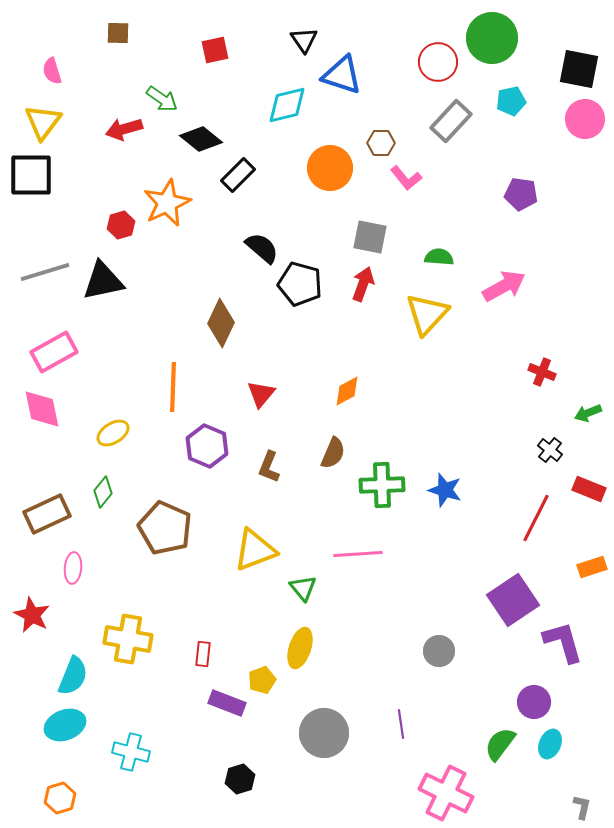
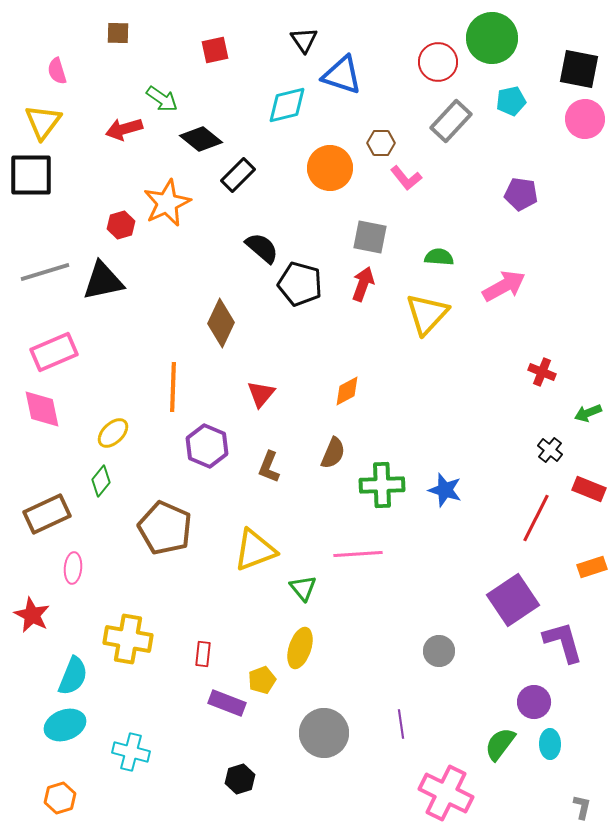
pink semicircle at (52, 71): moved 5 px right
pink rectangle at (54, 352): rotated 6 degrees clockwise
yellow ellipse at (113, 433): rotated 12 degrees counterclockwise
green diamond at (103, 492): moved 2 px left, 11 px up
cyan ellipse at (550, 744): rotated 24 degrees counterclockwise
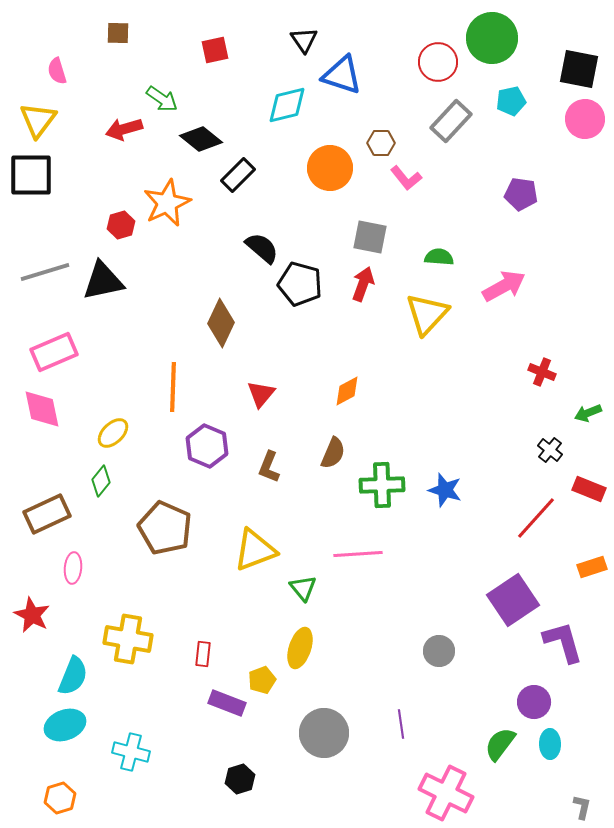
yellow triangle at (43, 122): moved 5 px left, 2 px up
red line at (536, 518): rotated 15 degrees clockwise
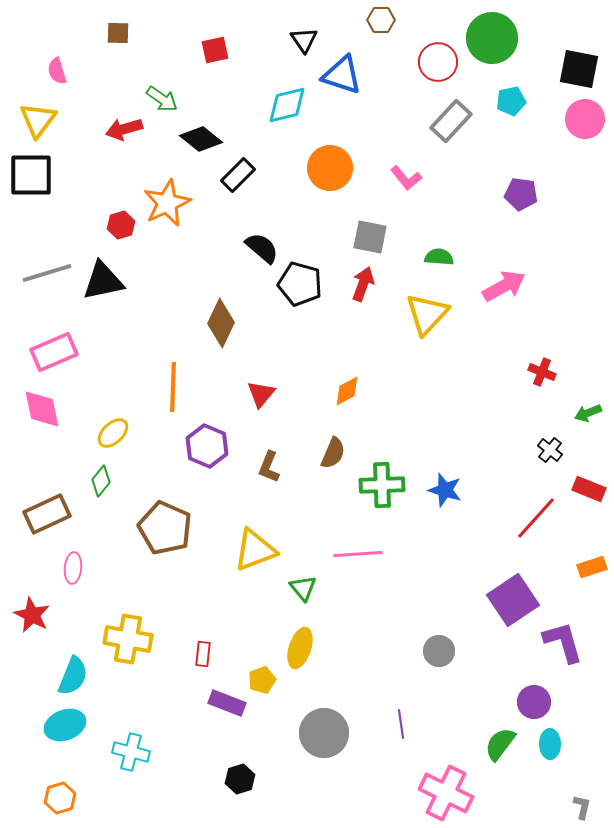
brown hexagon at (381, 143): moved 123 px up
gray line at (45, 272): moved 2 px right, 1 px down
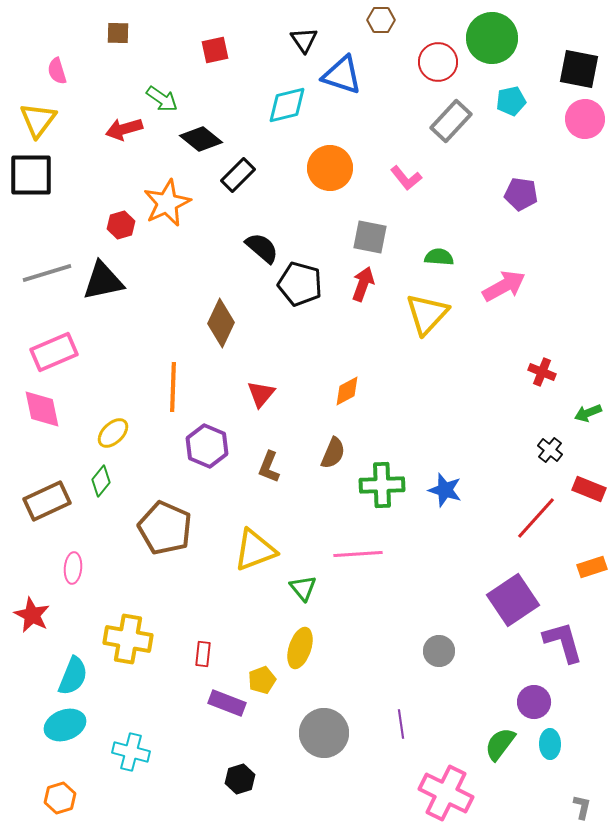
brown rectangle at (47, 514): moved 13 px up
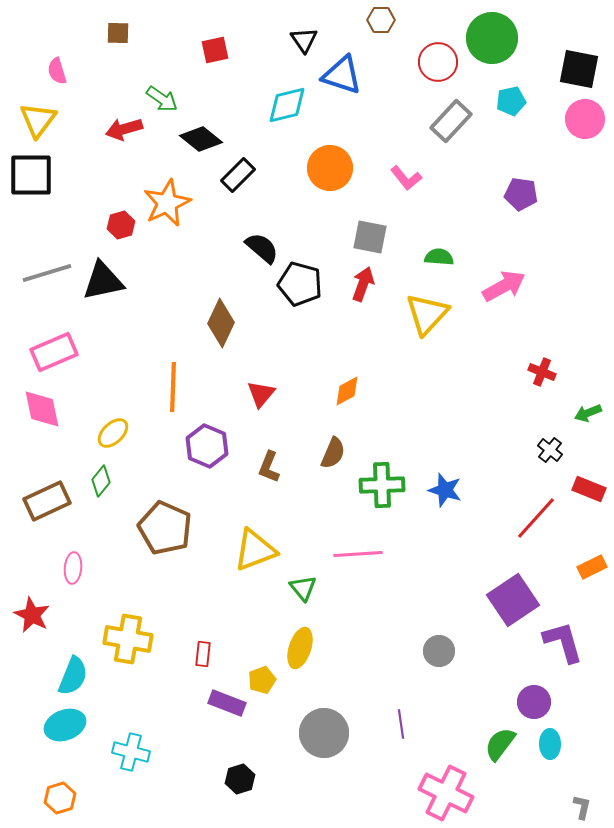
orange rectangle at (592, 567): rotated 8 degrees counterclockwise
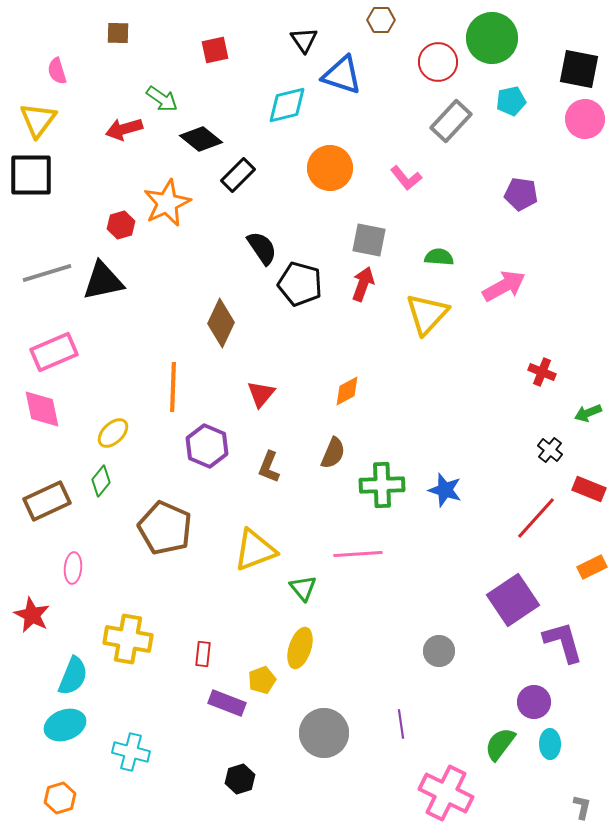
gray square at (370, 237): moved 1 px left, 3 px down
black semicircle at (262, 248): rotated 15 degrees clockwise
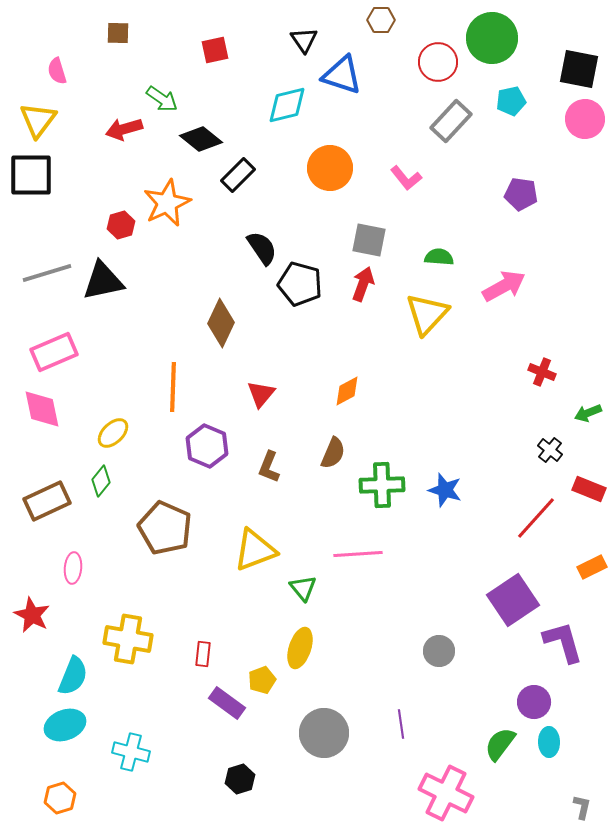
purple rectangle at (227, 703): rotated 15 degrees clockwise
cyan ellipse at (550, 744): moved 1 px left, 2 px up
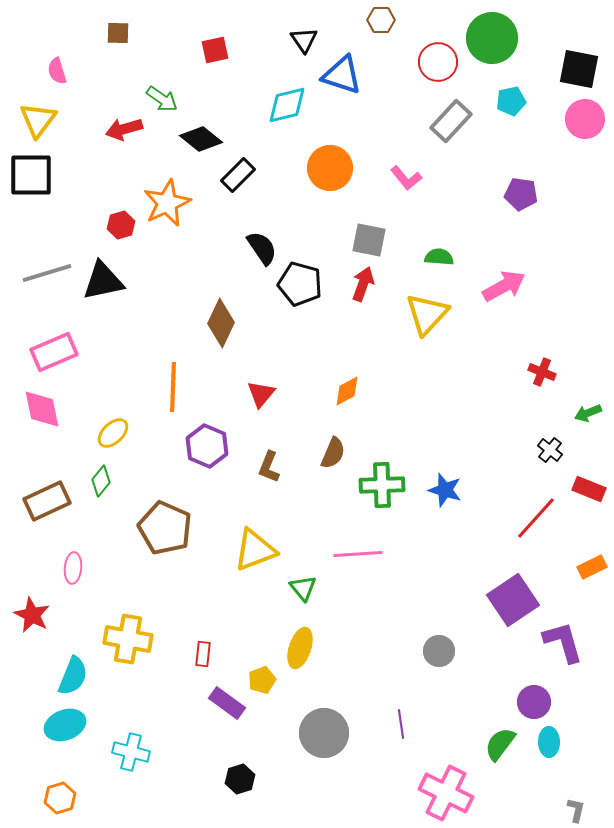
gray L-shape at (582, 807): moved 6 px left, 3 px down
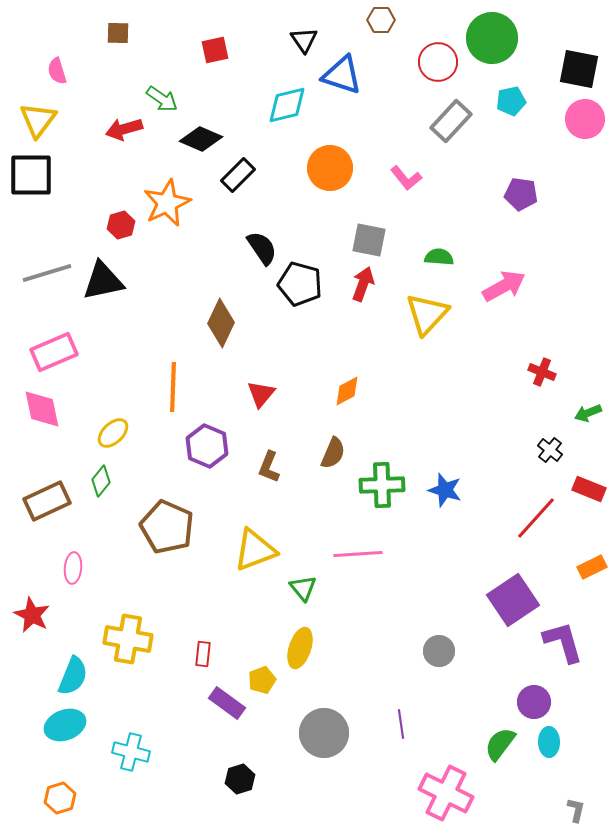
black diamond at (201, 139): rotated 15 degrees counterclockwise
brown pentagon at (165, 528): moved 2 px right, 1 px up
